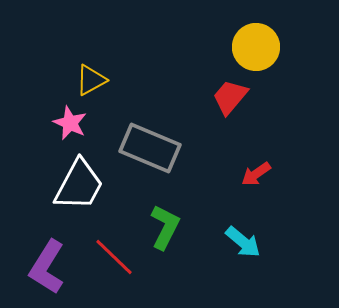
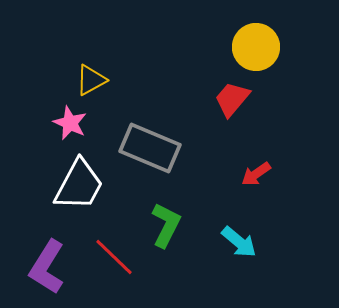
red trapezoid: moved 2 px right, 2 px down
green L-shape: moved 1 px right, 2 px up
cyan arrow: moved 4 px left
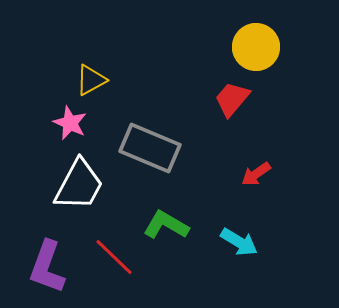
green L-shape: rotated 87 degrees counterclockwise
cyan arrow: rotated 9 degrees counterclockwise
purple L-shape: rotated 12 degrees counterclockwise
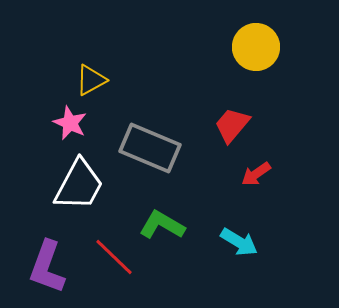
red trapezoid: moved 26 px down
green L-shape: moved 4 px left
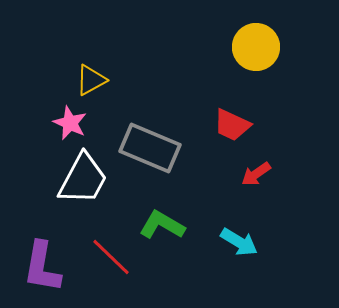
red trapezoid: rotated 105 degrees counterclockwise
white trapezoid: moved 4 px right, 6 px up
red line: moved 3 px left
purple L-shape: moved 5 px left; rotated 10 degrees counterclockwise
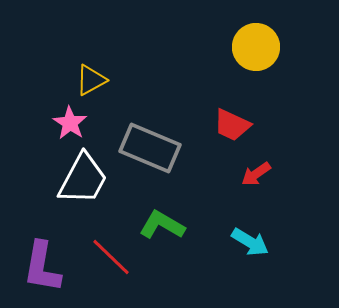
pink star: rotated 8 degrees clockwise
cyan arrow: moved 11 px right
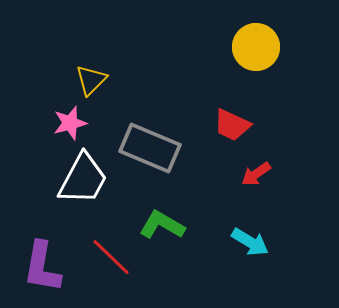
yellow triangle: rotated 16 degrees counterclockwise
pink star: rotated 24 degrees clockwise
